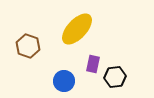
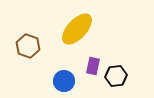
purple rectangle: moved 2 px down
black hexagon: moved 1 px right, 1 px up
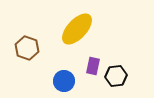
brown hexagon: moved 1 px left, 2 px down
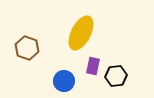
yellow ellipse: moved 4 px right, 4 px down; rotated 16 degrees counterclockwise
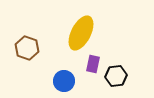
purple rectangle: moved 2 px up
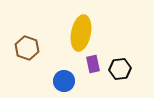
yellow ellipse: rotated 16 degrees counterclockwise
purple rectangle: rotated 24 degrees counterclockwise
black hexagon: moved 4 px right, 7 px up
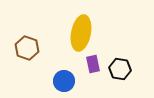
black hexagon: rotated 15 degrees clockwise
